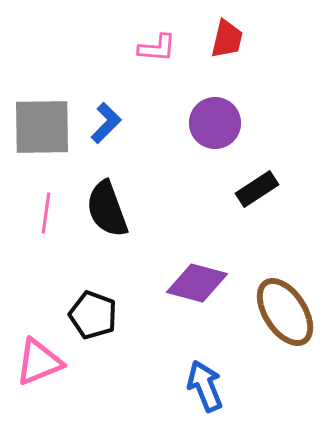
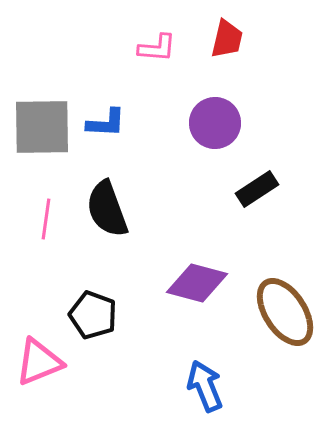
blue L-shape: rotated 48 degrees clockwise
pink line: moved 6 px down
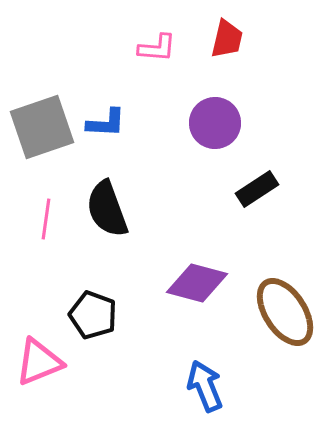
gray square: rotated 18 degrees counterclockwise
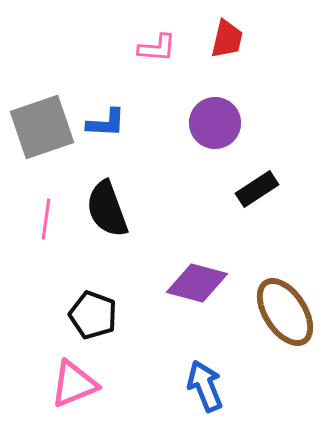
pink triangle: moved 35 px right, 22 px down
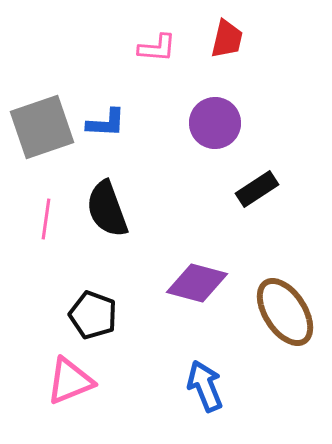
pink triangle: moved 4 px left, 3 px up
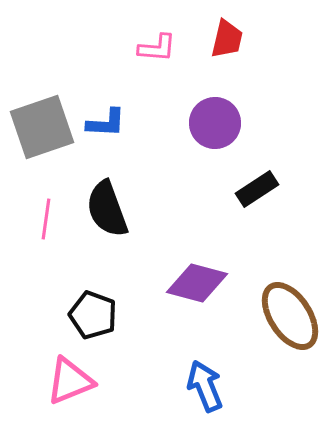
brown ellipse: moved 5 px right, 4 px down
